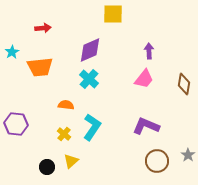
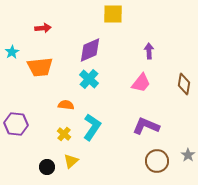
pink trapezoid: moved 3 px left, 4 px down
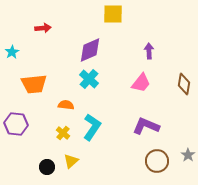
orange trapezoid: moved 6 px left, 17 px down
yellow cross: moved 1 px left, 1 px up
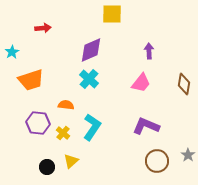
yellow square: moved 1 px left
purple diamond: moved 1 px right
orange trapezoid: moved 3 px left, 4 px up; rotated 12 degrees counterclockwise
purple hexagon: moved 22 px right, 1 px up
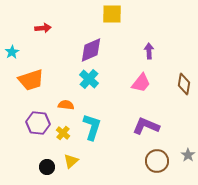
cyan L-shape: rotated 16 degrees counterclockwise
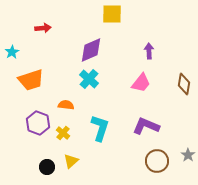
purple hexagon: rotated 15 degrees clockwise
cyan L-shape: moved 8 px right, 1 px down
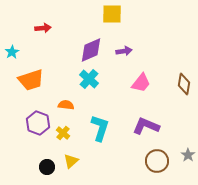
purple arrow: moved 25 px left; rotated 84 degrees clockwise
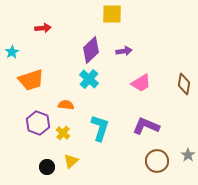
purple diamond: rotated 20 degrees counterclockwise
pink trapezoid: rotated 20 degrees clockwise
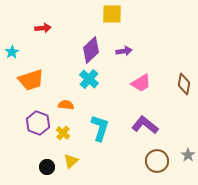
purple L-shape: moved 1 px left, 1 px up; rotated 16 degrees clockwise
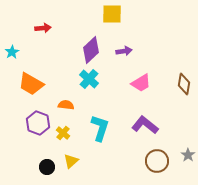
orange trapezoid: moved 4 px down; rotated 48 degrees clockwise
